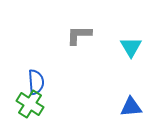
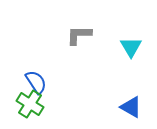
blue semicircle: rotated 30 degrees counterclockwise
blue triangle: rotated 35 degrees clockwise
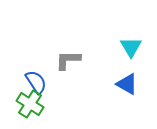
gray L-shape: moved 11 px left, 25 px down
blue triangle: moved 4 px left, 23 px up
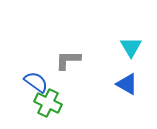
blue semicircle: rotated 20 degrees counterclockwise
green cross: moved 18 px right, 1 px up; rotated 8 degrees counterclockwise
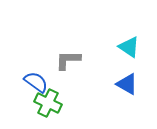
cyan triangle: moved 2 px left; rotated 25 degrees counterclockwise
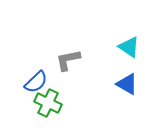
gray L-shape: rotated 12 degrees counterclockwise
blue semicircle: rotated 100 degrees clockwise
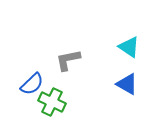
blue semicircle: moved 4 px left, 2 px down
green cross: moved 4 px right, 1 px up
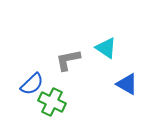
cyan triangle: moved 23 px left, 1 px down
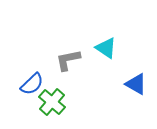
blue triangle: moved 9 px right
green cross: rotated 16 degrees clockwise
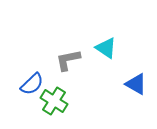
green cross: moved 2 px right, 1 px up; rotated 8 degrees counterclockwise
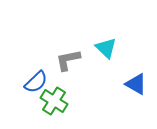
cyan triangle: rotated 10 degrees clockwise
blue semicircle: moved 4 px right, 2 px up
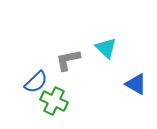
green cross: rotated 8 degrees counterclockwise
